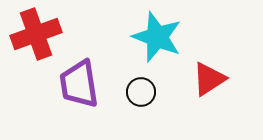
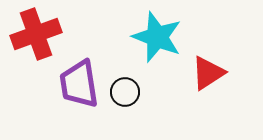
red triangle: moved 1 px left, 6 px up
black circle: moved 16 px left
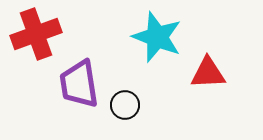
red triangle: rotated 30 degrees clockwise
black circle: moved 13 px down
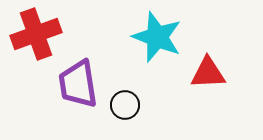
purple trapezoid: moved 1 px left
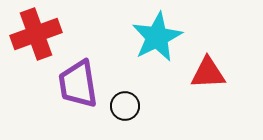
cyan star: rotated 24 degrees clockwise
black circle: moved 1 px down
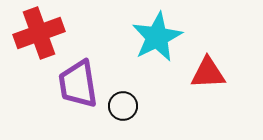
red cross: moved 3 px right, 1 px up
black circle: moved 2 px left
